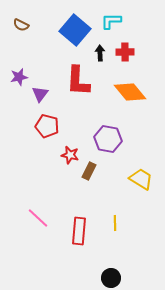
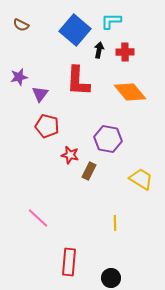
black arrow: moved 1 px left, 3 px up; rotated 14 degrees clockwise
red rectangle: moved 10 px left, 31 px down
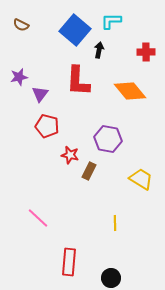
red cross: moved 21 px right
orange diamond: moved 1 px up
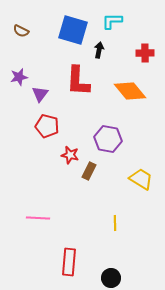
cyan L-shape: moved 1 px right
brown semicircle: moved 6 px down
blue square: moved 2 px left; rotated 24 degrees counterclockwise
red cross: moved 1 px left, 1 px down
pink line: rotated 40 degrees counterclockwise
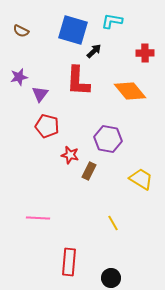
cyan L-shape: rotated 10 degrees clockwise
black arrow: moved 5 px left, 1 px down; rotated 35 degrees clockwise
yellow line: moved 2 px left; rotated 28 degrees counterclockwise
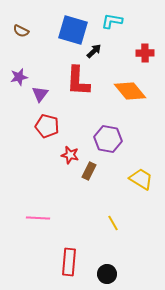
black circle: moved 4 px left, 4 px up
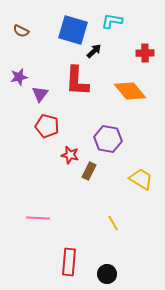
red L-shape: moved 1 px left
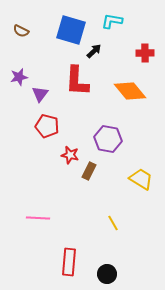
blue square: moved 2 px left
